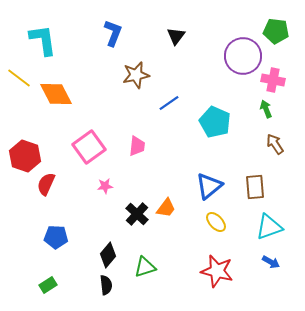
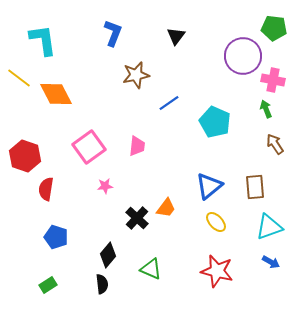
green pentagon: moved 2 px left, 3 px up
red semicircle: moved 5 px down; rotated 15 degrees counterclockwise
black cross: moved 4 px down
blue pentagon: rotated 15 degrees clockwise
green triangle: moved 6 px right, 2 px down; rotated 40 degrees clockwise
black semicircle: moved 4 px left, 1 px up
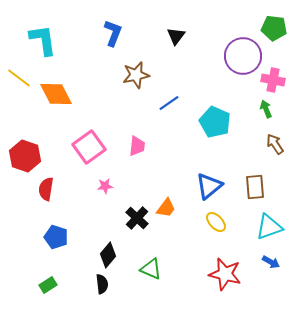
red star: moved 8 px right, 3 px down
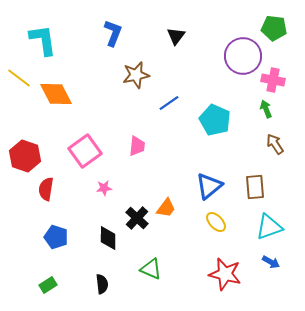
cyan pentagon: moved 2 px up
pink square: moved 4 px left, 4 px down
pink star: moved 1 px left, 2 px down
black diamond: moved 17 px up; rotated 40 degrees counterclockwise
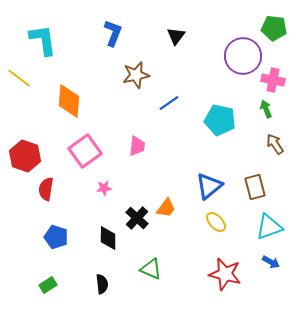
orange diamond: moved 13 px right, 7 px down; rotated 32 degrees clockwise
cyan pentagon: moved 5 px right; rotated 12 degrees counterclockwise
brown rectangle: rotated 10 degrees counterclockwise
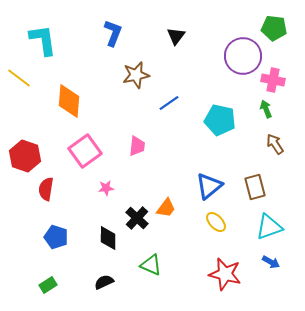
pink star: moved 2 px right
green triangle: moved 4 px up
black semicircle: moved 2 px right, 2 px up; rotated 108 degrees counterclockwise
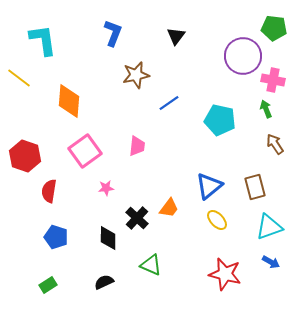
red semicircle: moved 3 px right, 2 px down
orange trapezoid: moved 3 px right
yellow ellipse: moved 1 px right, 2 px up
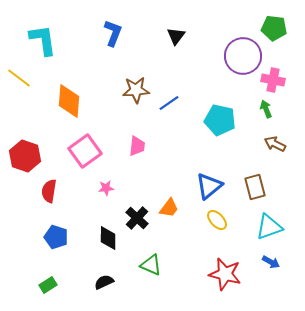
brown star: moved 15 px down; rotated 8 degrees clockwise
brown arrow: rotated 30 degrees counterclockwise
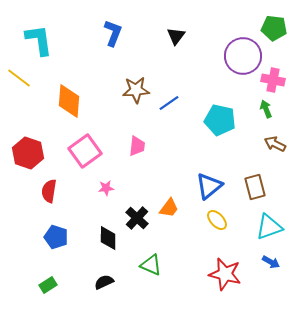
cyan L-shape: moved 4 px left
red hexagon: moved 3 px right, 3 px up
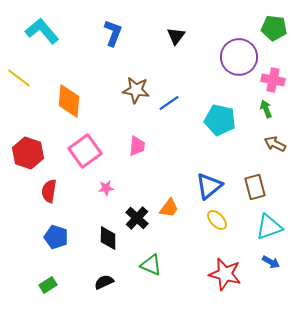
cyan L-shape: moved 3 px right, 9 px up; rotated 32 degrees counterclockwise
purple circle: moved 4 px left, 1 px down
brown star: rotated 12 degrees clockwise
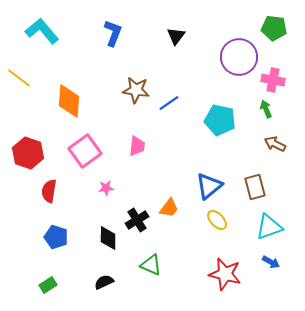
black cross: moved 2 px down; rotated 15 degrees clockwise
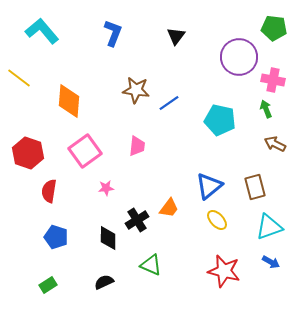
red star: moved 1 px left, 3 px up
